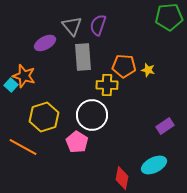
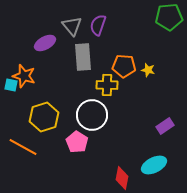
cyan square: rotated 32 degrees counterclockwise
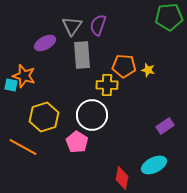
gray triangle: rotated 15 degrees clockwise
gray rectangle: moved 1 px left, 2 px up
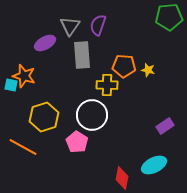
gray triangle: moved 2 px left
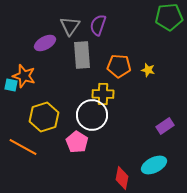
orange pentagon: moved 5 px left
yellow cross: moved 4 px left, 9 px down
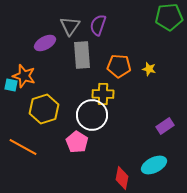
yellow star: moved 1 px right, 1 px up
yellow hexagon: moved 8 px up
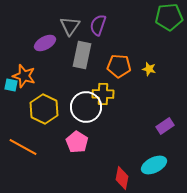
gray rectangle: rotated 16 degrees clockwise
yellow hexagon: rotated 16 degrees counterclockwise
white circle: moved 6 px left, 8 px up
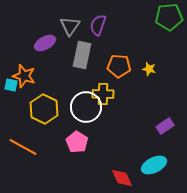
red diamond: rotated 35 degrees counterclockwise
